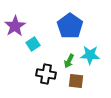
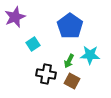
purple star: moved 9 px up; rotated 10 degrees clockwise
brown square: moved 4 px left; rotated 21 degrees clockwise
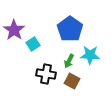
purple star: moved 1 px left, 13 px down; rotated 15 degrees counterclockwise
blue pentagon: moved 3 px down
